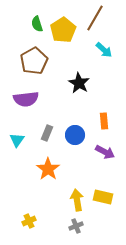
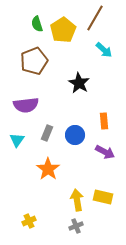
brown pentagon: rotated 8 degrees clockwise
purple semicircle: moved 6 px down
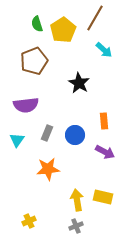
orange star: rotated 30 degrees clockwise
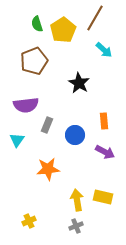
gray rectangle: moved 8 px up
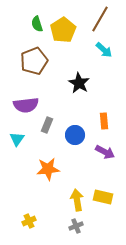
brown line: moved 5 px right, 1 px down
cyan triangle: moved 1 px up
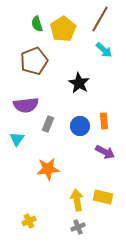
yellow pentagon: moved 1 px up
gray rectangle: moved 1 px right, 1 px up
blue circle: moved 5 px right, 9 px up
gray cross: moved 2 px right, 1 px down
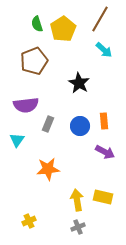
cyan triangle: moved 1 px down
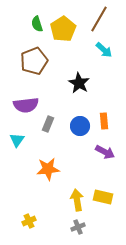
brown line: moved 1 px left
